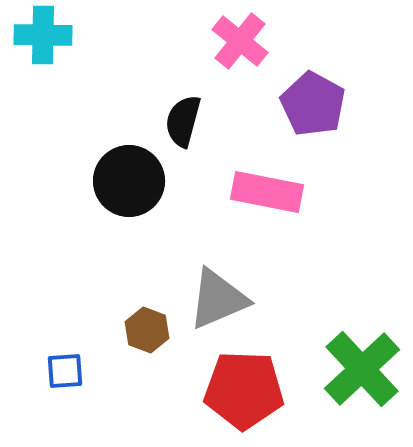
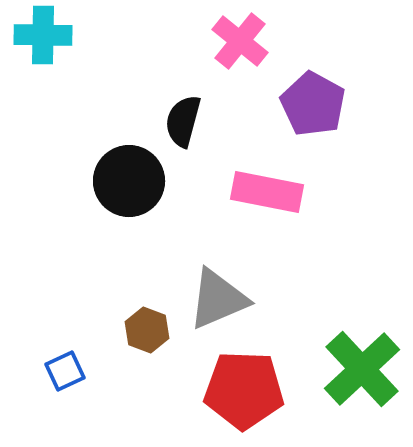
blue square: rotated 21 degrees counterclockwise
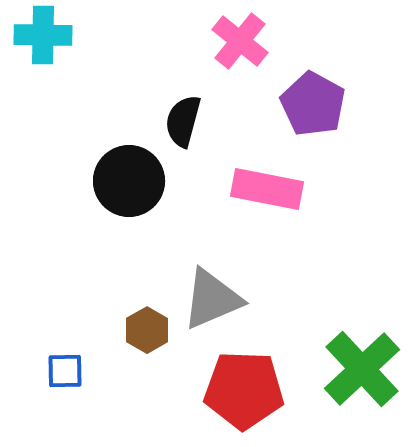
pink rectangle: moved 3 px up
gray triangle: moved 6 px left
brown hexagon: rotated 9 degrees clockwise
blue square: rotated 24 degrees clockwise
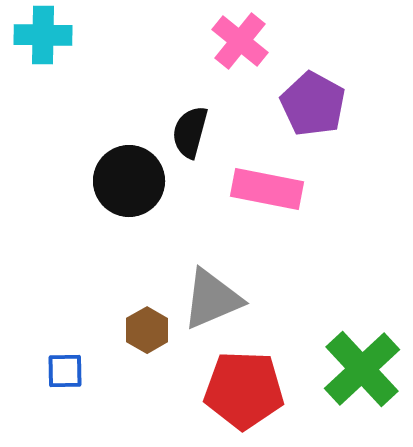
black semicircle: moved 7 px right, 11 px down
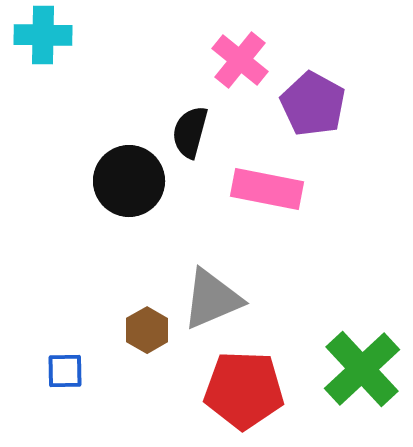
pink cross: moved 19 px down
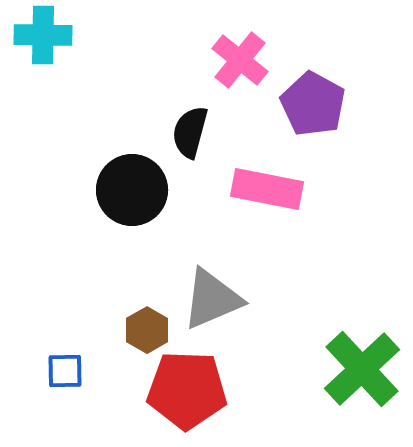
black circle: moved 3 px right, 9 px down
red pentagon: moved 57 px left
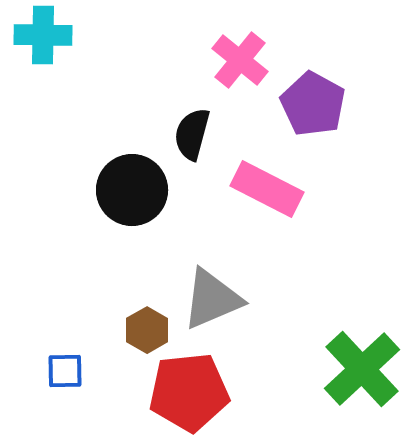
black semicircle: moved 2 px right, 2 px down
pink rectangle: rotated 16 degrees clockwise
red pentagon: moved 2 px right, 2 px down; rotated 8 degrees counterclockwise
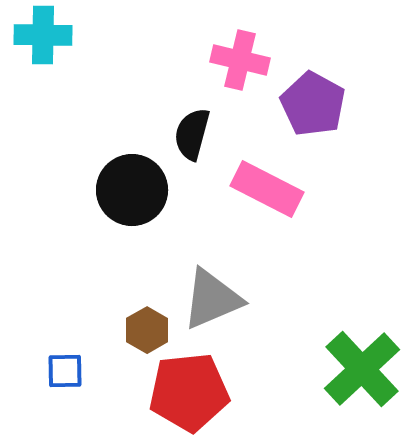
pink cross: rotated 26 degrees counterclockwise
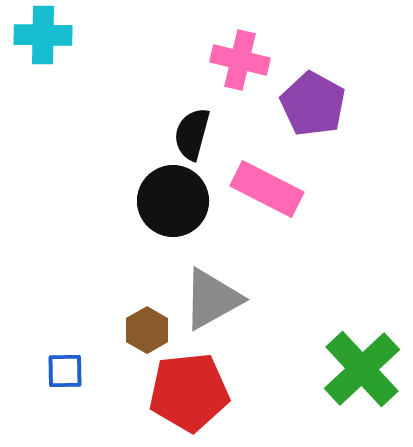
black circle: moved 41 px right, 11 px down
gray triangle: rotated 6 degrees counterclockwise
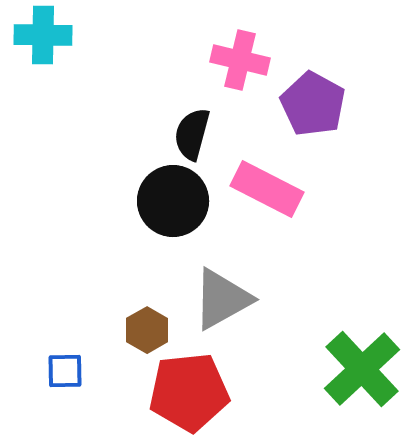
gray triangle: moved 10 px right
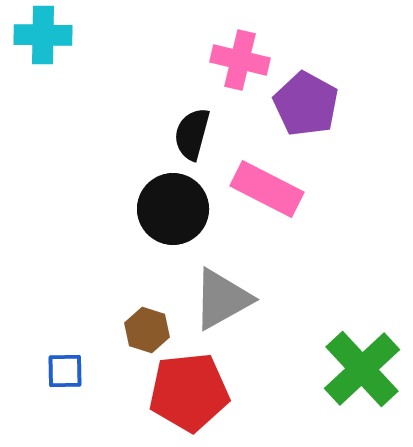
purple pentagon: moved 7 px left
black circle: moved 8 px down
brown hexagon: rotated 12 degrees counterclockwise
